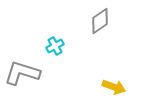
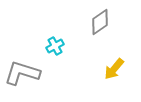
gray diamond: moved 1 px down
yellow arrow: moved 18 px up; rotated 110 degrees clockwise
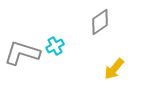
gray L-shape: moved 20 px up
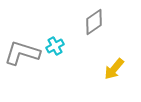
gray diamond: moved 6 px left
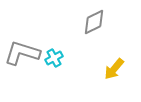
gray diamond: rotated 8 degrees clockwise
cyan cross: moved 1 px left, 12 px down
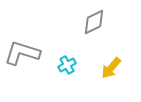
cyan cross: moved 13 px right, 7 px down
yellow arrow: moved 3 px left, 1 px up
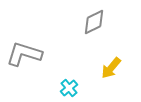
gray L-shape: moved 2 px right, 1 px down
cyan cross: moved 2 px right, 23 px down; rotated 12 degrees counterclockwise
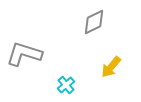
yellow arrow: moved 1 px up
cyan cross: moved 3 px left, 3 px up
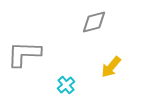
gray diamond: rotated 12 degrees clockwise
gray L-shape: rotated 15 degrees counterclockwise
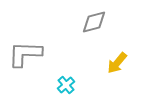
gray L-shape: moved 1 px right
yellow arrow: moved 6 px right, 4 px up
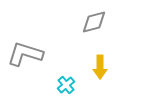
gray L-shape: rotated 15 degrees clockwise
yellow arrow: moved 17 px left, 4 px down; rotated 40 degrees counterclockwise
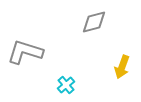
gray L-shape: moved 2 px up
yellow arrow: moved 22 px right; rotated 20 degrees clockwise
